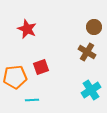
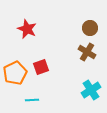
brown circle: moved 4 px left, 1 px down
orange pentagon: moved 4 px up; rotated 20 degrees counterclockwise
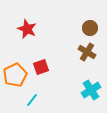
orange pentagon: moved 2 px down
cyan line: rotated 48 degrees counterclockwise
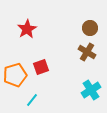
red star: rotated 18 degrees clockwise
orange pentagon: rotated 10 degrees clockwise
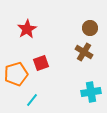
brown cross: moved 3 px left
red square: moved 4 px up
orange pentagon: moved 1 px right, 1 px up
cyan cross: moved 2 px down; rotated 24 degrees clockwise
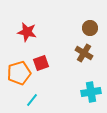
red star: moved 3 px down; rotated 30 degrees counterclockwise
brown cross: moved 1 px down
orange pentagon: moved 3 px right, 1 px up
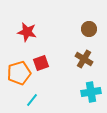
brown circle: moved 1 px left, 1 px down
brown cross: moved 6 px down
